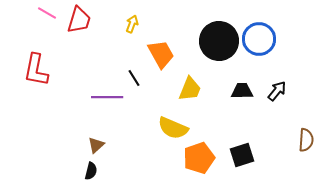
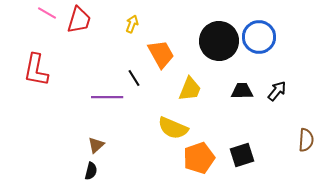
blue circle: moved 2 px up
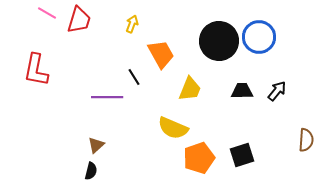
black line: moved 1 px up
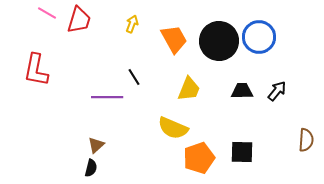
orange trapezoid: moved 13 px right, 15 px up
yellow trapezoid: moved 1 px left
black square: moved 3 px up; rotated 20 degrees clockwise
black semicircle: moved 3 px up
